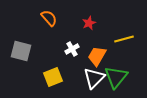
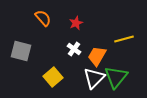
orange semicircle: moved 6 px left
red star: moved 13 px left
white cross: moved 2 px right; rotated 24 degrees counterclockwise
yellow square: rotated 18 degrees counterclockwise
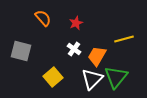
white triangle: moved 2 px left, 1 px down
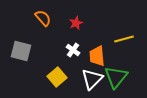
white cross: moved 1 px left, 1 px down
orange trapezoid: rotated 35 degrees counterclockwise
yellow square: moved 4 px right
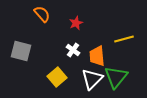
orange semicircle: moved 1 px left, 4 px up
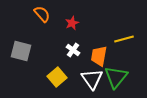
red star: moved 4 px left
orange trapezoid: moved 2 px right; rotated 15 degrees clockwise
white triangle: rotated 20 degrees counterclockwise
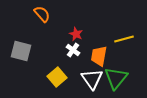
red star: moved 4 px right, 11 px down; rotated 24 degrees counterclockwise
green triangle: moved 1 px down
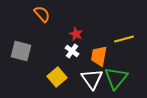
white cross: moved 1 px left, 1 px down
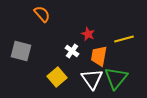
red star: moved 12 px right
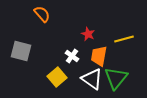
white cross: moved 5 px down
white triangle: rotated 20 degrees counterclockwise
